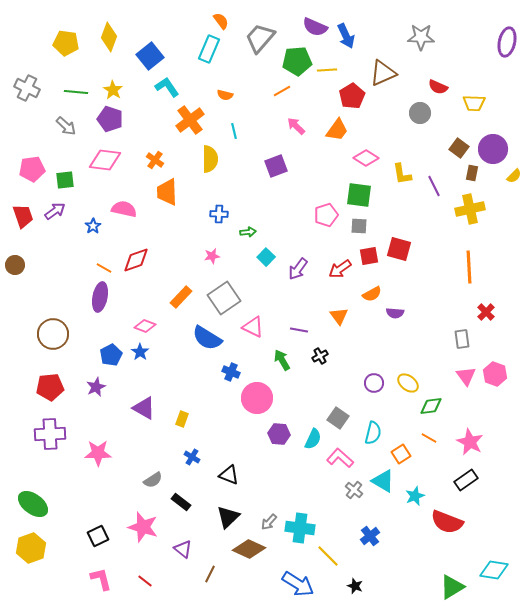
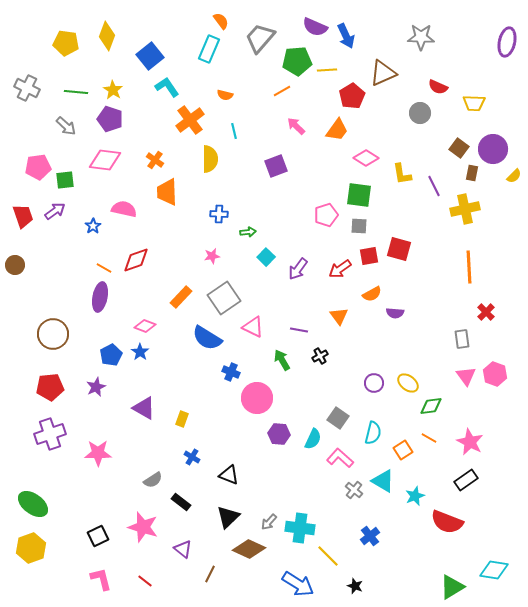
yellow diamond at (109, 37): moved 2 px left, 1 px up
pink pentagon at (32, 169): moved 6 px right, 2 px up
yellow cross at (470, 209): moved 5 px left
purple cross at (50, 434): rotated 16 degrees counterclockwise
orange square at (401, 454): moved 2 px right, 4 px up
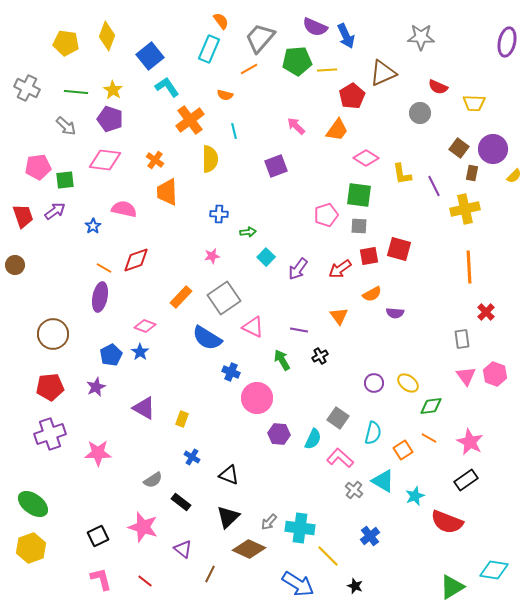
orange line at (282, 91): moved 33 px left, 22 px up
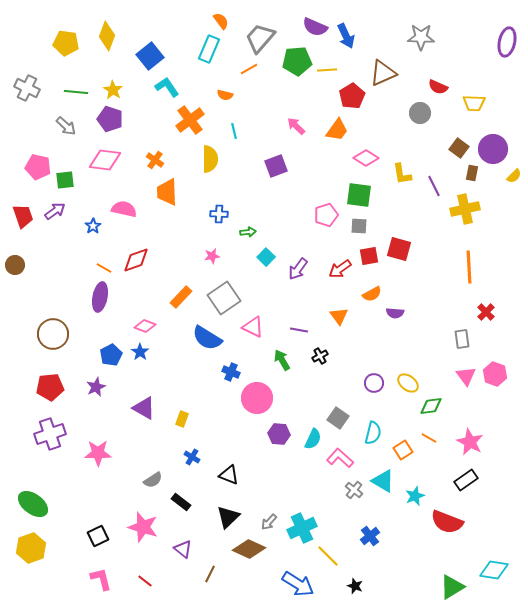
pink pentagon at (38, 167): rotated 20 degrees clockwise
cyan cross at (300, 528): moved 2 px right; rotated 32 degrees counterclockwise
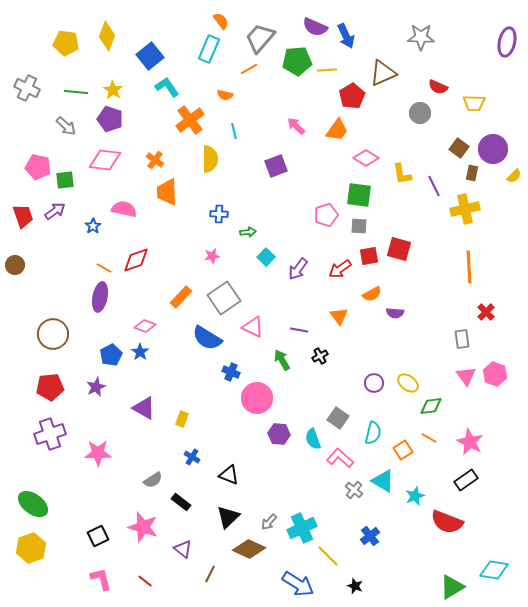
cyan semicircle at (313, 439): rotated 135 degrees clockwise
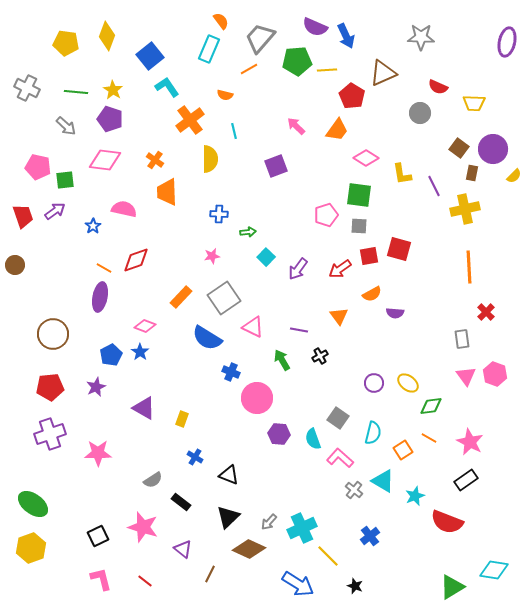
red pentagon at (352, 96): rotated 10 degrees counterclockwise
blue cross at (192, 457): moved 3 px right
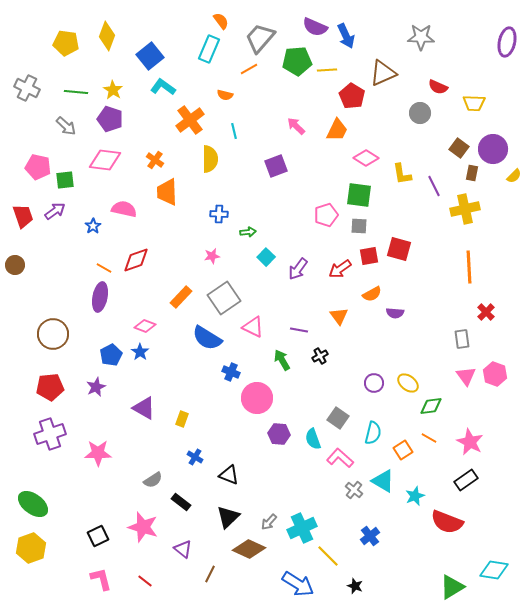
cyan L-shape at (167, 87): moved 4 px left; rotated 20 degrees counterclockwise
orange trapezoid at (337, 130): rotated 10 degrees counterclockwise
